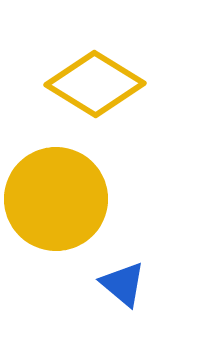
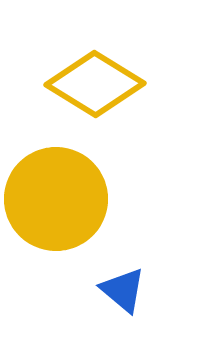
blue triangle: moved 6 px down
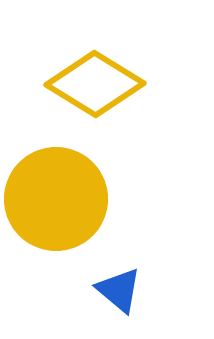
blue triangle: moved 4 px left
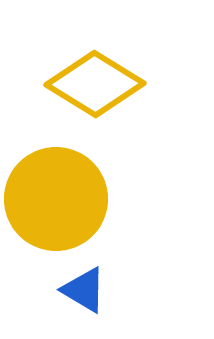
blue triangle: moved 35 px left; rotated 9 degrees counterclockwise
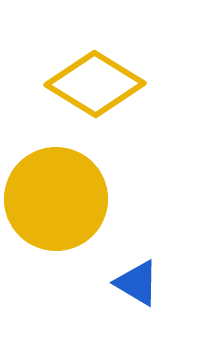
blue triangle: moved 53 px right, 7 px up
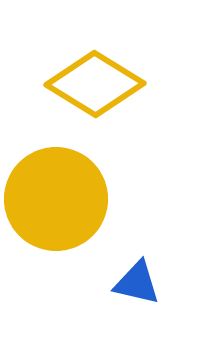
blue triangle: rotated 18 degrees counterclockwise
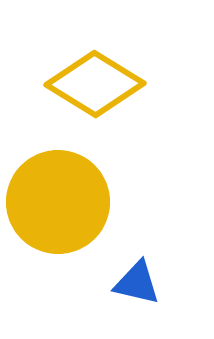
yellow circle: moved 2 px right, 3 px down
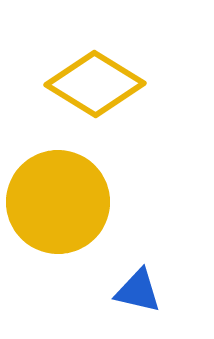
blue triangle: moved 1 px right, 8 px down
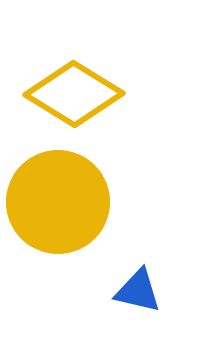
yellow diamond: moved 21 px left, 10 px down
